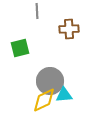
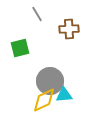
gray line: moved 3 px down; rotated 28 degrees counterclockwise
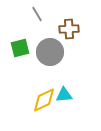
gray circle: moved 29 px up
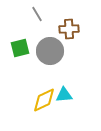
gray circle: moved 1 px up
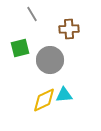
gray line: moved 5 px left
gray circle: moved 9 px down
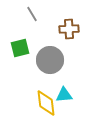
yellow diamond: moved 2 px right, 3 px down; rotated 72 degrees counterclockwise
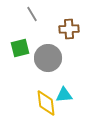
gray circle: moved 2 px left, 2 px up
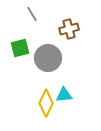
brown cross: rotated 12 degrees counterclockwise
yellow diamond: rotated 32 degrees clockwise
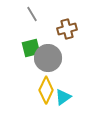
brown cross: moved 2 px left
green square: moved 11 px right
cyan triangle: moved 1 px left, 2 px down; rotated 30 degrees counterclockwise
yellow diamond: moved 13 px up
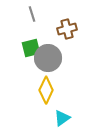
gray line: rotated 14 degrees clockwise
cyan triangle: moved 1 px left, 21 px down
